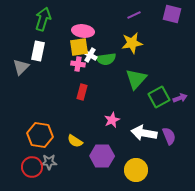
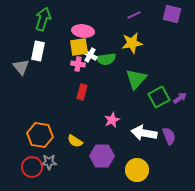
gray triangle: rotated 24 degrees counterclockwise
purple arrow: rotated 16 degrees counterclockwise
yellow circle: moved 1 px right
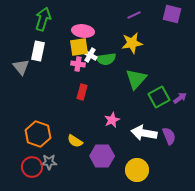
orange hexagon: moved 2 px left, 1 px up; rotated 10 degrees clockwise
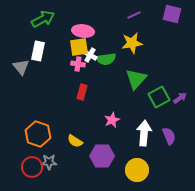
green arrow: rotated 45 degrees clockwise
white arrow: rotated 85 degrees clockwise
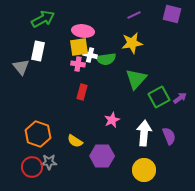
white cross: rotated 16 degrees counterclockwise
yellow circle: moved 7 px right
